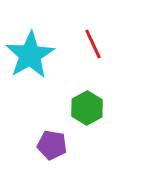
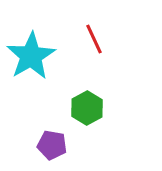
red line: moved 1 px right, 5 px up
cyan star: moved 1 px right, 1 px down
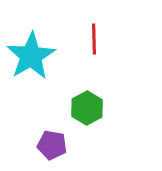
red line: rotated 24 degrees clockwise
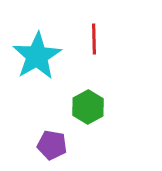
cyan star: moved 6 px right
green hexagon: moved 1 px right, 1 px up
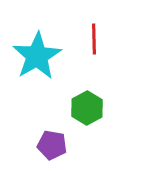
green hexagon: moved 1 px left, 1 px down
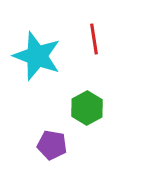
red line: rotated 8 degrees counterclockwise
cyan star: rotated 21 degrees counterclockwise
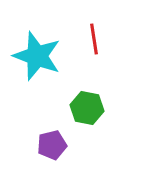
green hexagon: rotated 20 degrees counterclockwise
purple pentagon: rotated 24 degrees counterclockwise
